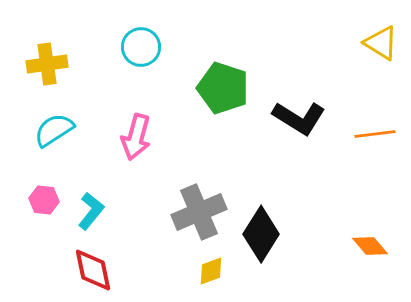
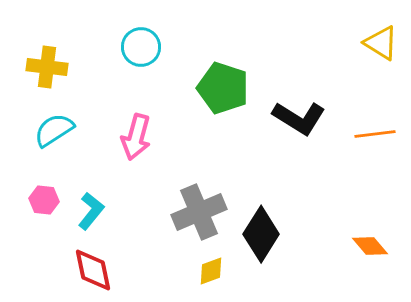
yellow cross: moved 3 px down; rotated 15 degrees clockwise
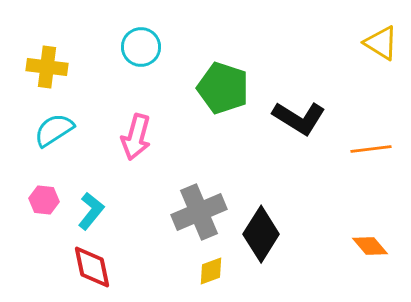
orange line: moved 4 px left, 15 px down
red diamond: moved 1 px left, 3 px up
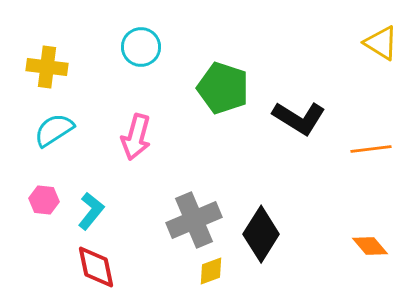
gray cross: moved 5 px left, 8 px down
red diamond: moved 4 px right
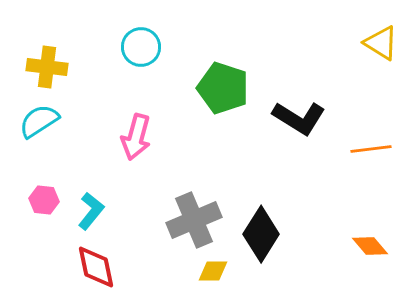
cyan semicircle: moved 15 px left, 9 px up
yellow diamond: moved 2 px right; rotated 20 degrees clockwise
